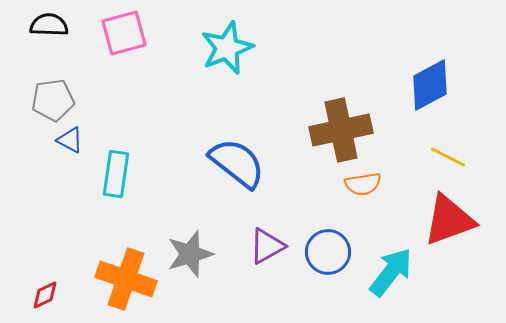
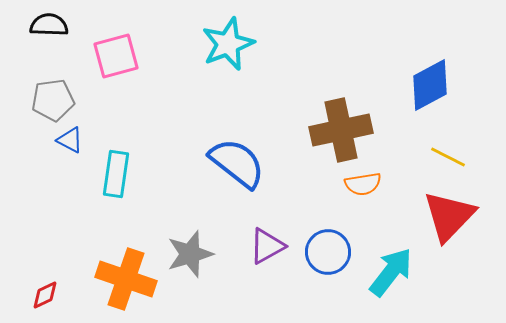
pink square: moved 8 px left, 23 px down
cyan star: moved 1 px right, 4 px up
red triangle: moved 4 px up; rotated 26 degrees counterclockwise
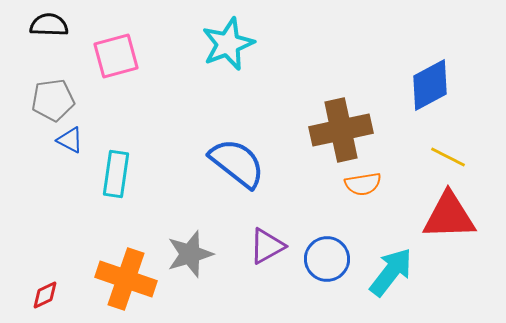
red triangle: rotated 44 degrees clockwise
blue circle: moved 1 px left, 7 px down
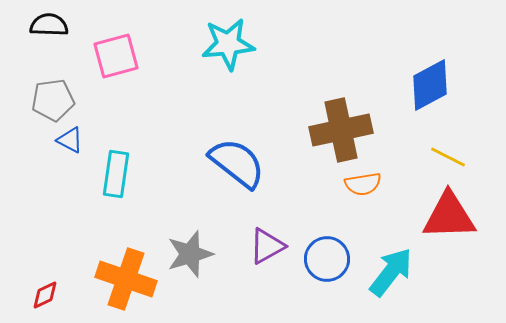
cyan star: rotated 16 degrees clockwise
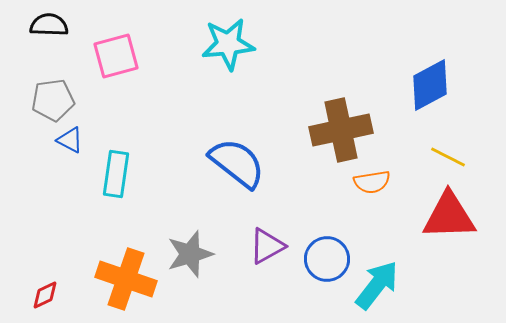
orange semicircle: moved 9 px right, 2 px up
cyan arrow: moved 14 px left, 13 px down
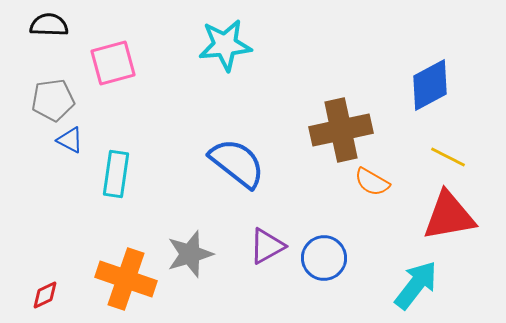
cyan star: moved 3 px left, 1 px down
pink square: moved 3 px left, 7 px down
orange semicircle: rotated 39 degrees clockwise
red triangle: rotated 8 degrees counterclockwise
blue circle: moved 3 px left, 1 px up
cyan arrow: moved 39 px right
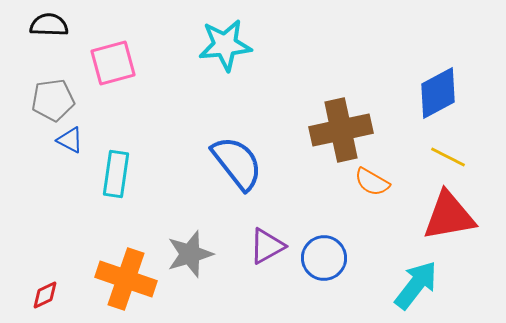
blue diamond: moved 8 px right, 8 px down
blue semicircle: rotated 14 degrees clockwise
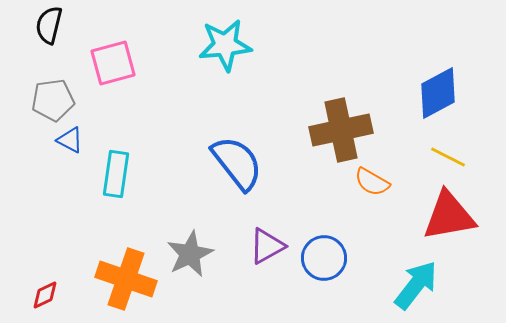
black semicircle: rotated 78 degrees counterclockwise
gray star: rotated 9 degrees counterclockwise
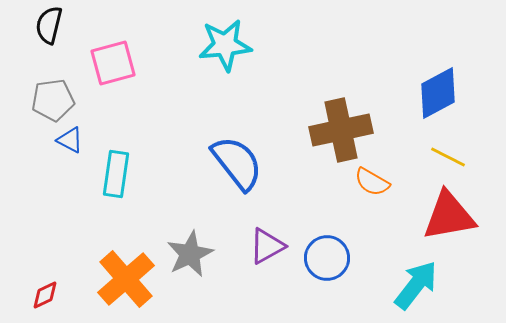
blue circle: moved 3 px right
orange cross: rotated 30 degrees clockwise
